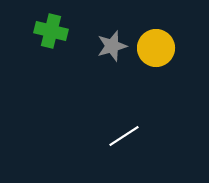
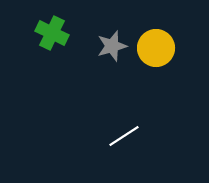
green cross: moved 1 px right, 2 px down; rotated 12 degrees clockwise
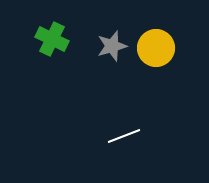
green cross: moved 6 px down
white line: rotated 12 degrees clockwise
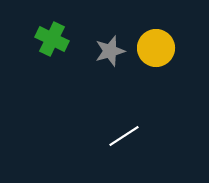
gray star: moved 2 px left, 5 px down
white line: rotated 12 degrees counterclockwise
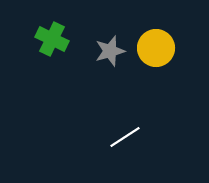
white line: moved 1 px right, 1 px down
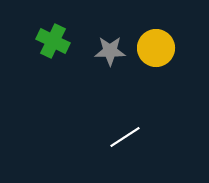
green cross: moved 1 px right, 2 px down
gray star: rotated 16 degrees clockwise
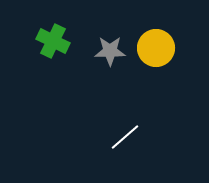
white line: rotated 8 degrees counterclockwise
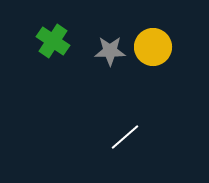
green cross: rotated 8 degrees clockwise
yellow circle: moved 3 px left, 1 px up
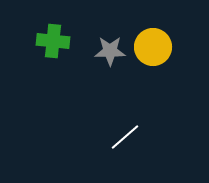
green cross: rotated 28 degrees counterclockwise
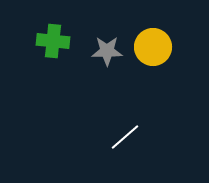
gray star: moved 3 px left
